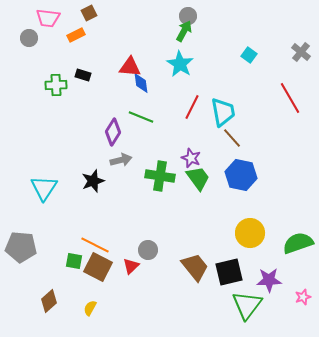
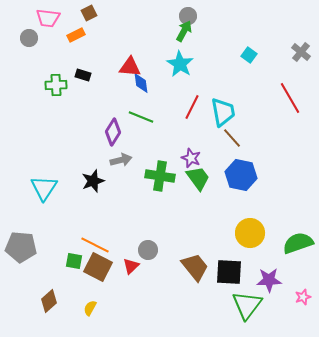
black square at (229, 272): rotated 16 degrees clockwise
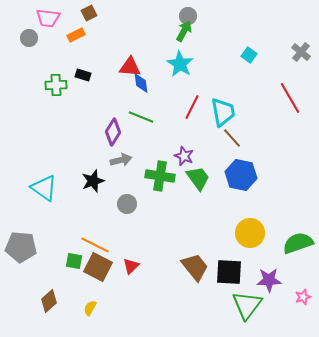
purple star at (191, 158): moved 7 px left, 2 px up
cyan triangle at (44, 188): rotated 28 degrees counterclockwise
gray circle at (148, 250): moved 21 px left, 46 px up
